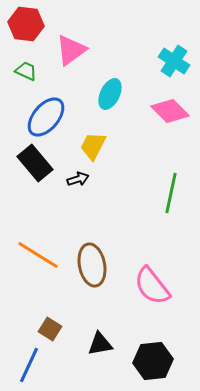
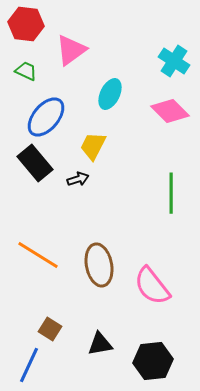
green line: rotated 12 degrees counterclockwise
brown ellipse: moved 7 px right
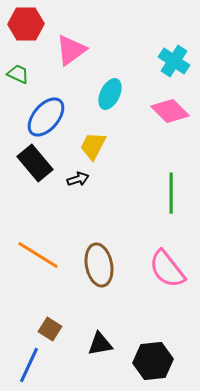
red hexagon: rotated 8 degrees counterclockwise
green trapezoid: moved 8 px left, 3 px down
pink semicircle: moved 15 px right, 17 px up
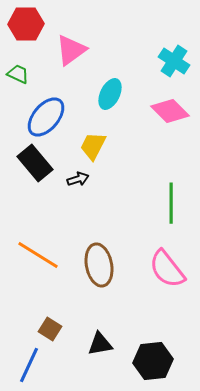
green line: moved 10 px down
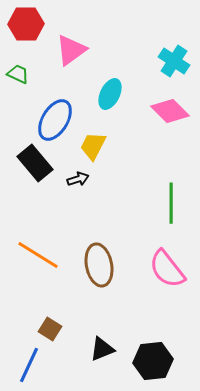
blue ellipse: moved 9 px right, 3 px down; rotated 9 degrees counterclockwise
black triangle: moved 2 px right, 5 px down; rotated 12 degrees counterclockwise
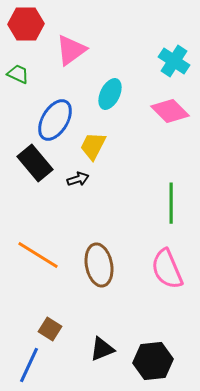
pink semicircle: rotated 15 degrees clockwise
